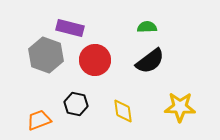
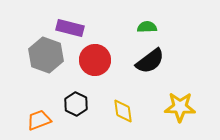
black hexagon: rotated 15 degrees clockwise
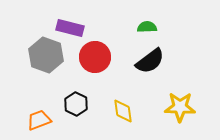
red circle: moved 3 px up
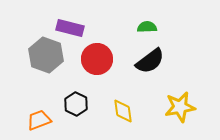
red circle: moved 2 px right, 2 px down
yellow star: rotated 12 degrees counterclockwise
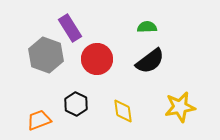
purple rectangle: rotated 44 degrees clockwise
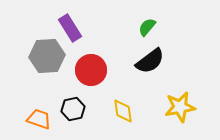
green semicircle: rotated 48 degrees counterclockwise
gray hexagon: moved 1 px right, 1 px down; rotated 24 degrees counterclockwise
red circle: moved 6 px left, 11 px down
black hexagon: moved 3 px left, 5 px down; rotated 20 degrees clockwise
orange trapezoid: moved 1 px up; rotated 40 degrees clockwise
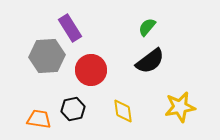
orange trapezoid: rotated 10 degrees counterclockwise
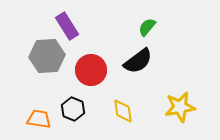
purple rectangle: moved 3 px left, 2 px up
black semicircle: moved 12 px left
black hexagon: rotated 25 degrees counterclockwise
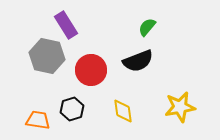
purple rectangle: moved 1 px left, 1 px up
gray hexagon: rotated 16 degrees clockwise
black semicircle: rotated 16 degrees clockwise
black hexagon: moved 1 px left; rotated 20 degrees clockwise
orange trapezoid: moved 1 px left, 1 px down
